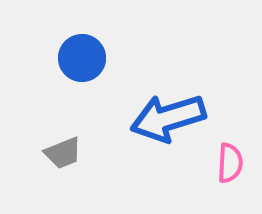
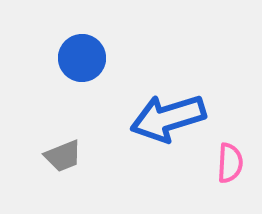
gray trapezoid: moved 3 px down
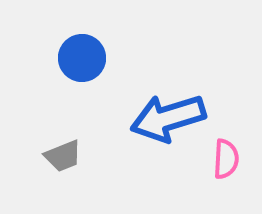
pink semicircle: moved 4 px left, 4 px up
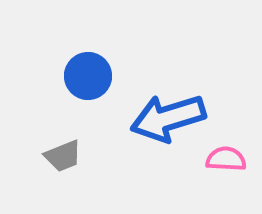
blue circle: moved 6 px right, 18 px down
pink semicircle: rotated 90 degrees counterclockwise
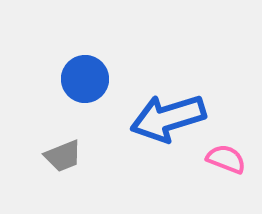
blue circle: moved 3 px left, 3 px down
pink semicircle: rotated 18 degrees clockwise
